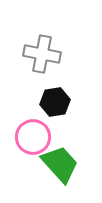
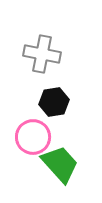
black hexagon: moved 1 px left
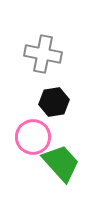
gray cross: moved 1 px right
green trapezoid: moved 1 px right, 1 px up
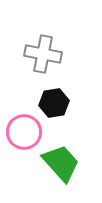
black hexagon: moved 1 px down
pink circle: moved 9 px left, 5 px up
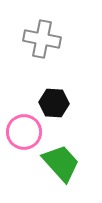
gray cross: moved 1 px left, 15 px up
black hexagon: rotated 12 degrees clockwise
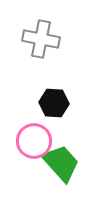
gray cross: moved 1 px left
pink circle: moved 10 px right, 9 px down
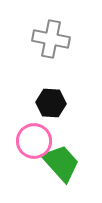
gray cross: moved 10 px right
black hexagon: moved 3 px left
